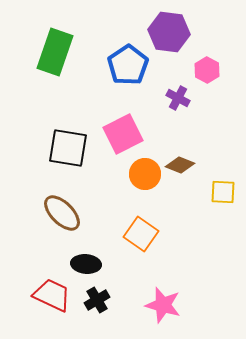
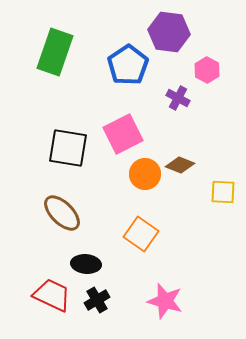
pink star: moved 2 px right, 4 px up
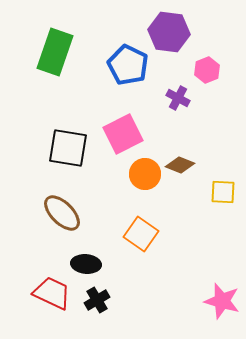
blue pentagon: rotated 12 degrees counterclockwise
pink hexagon: rotated 10 degrees clockwise
red trapezoid: moved 2 px up
pink star: moved 57 px right
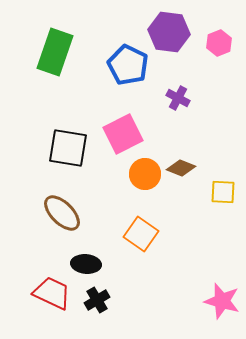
pink hexagon: moved 12 px right, 27 px up
brown diamond: moved 1 px right, 3 px down
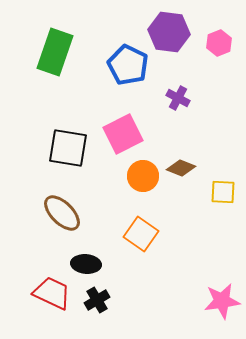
orange circle: moved 2 px left, 2 px down
pink star: rotated 24 degrees counterclockwise
